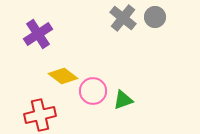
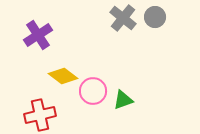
purple cross: moved 1 px down
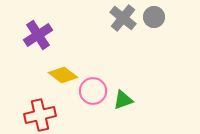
gray circle: moved 1 px left
yellow diamond: moved 1 px up
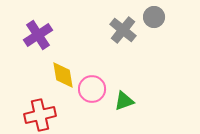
gray cross: moved 12 px down
yellow diamond: rotated 44 degrees clockwise
pink circle: moved 1 px left, 2 px up
green triangle: moved 1 px right, 1 px down
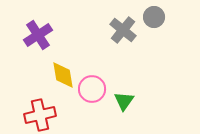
green triangle: rotated 35 degrees counterclockwise
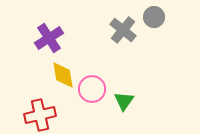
purple cross: moved 11 px right, 3 px down
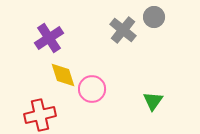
yellow diamond: rotated 8 degrees counterclockwise
green triangle: moved 29 px right
